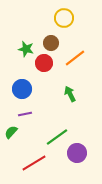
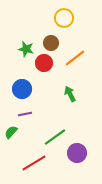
green line: moved 2 px left
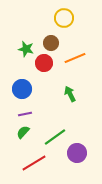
orange line: rotated 15 degrees clockwise
green semicircle: moved 12 px right
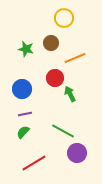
red circle: moved 11 px right, 15 px down
green line: moved 8 px right, 6 px up; rotated 65 degrees clockwise
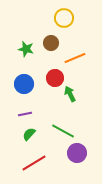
blue circle: moved 2 px right, 5 px up
green semicircle: moved 6 px right, 2 px down
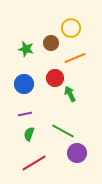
yellow circle: moved 7 px right, 10 px down
green semicircle: rotated 24 degrees counterclockwise
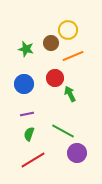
yellow circle: moved 3 px left, 2 px down
orange line: moved 2 px left, 2 px up
purple line: moved 2 px right
red line: moved 1 px left, 3 px up
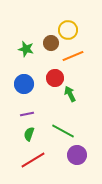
purple circle: moved 2 px down
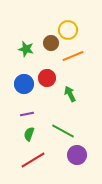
red circle: moved 8 px left
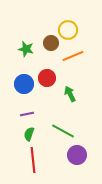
red line: rotated 65 degrees counterclockwise
